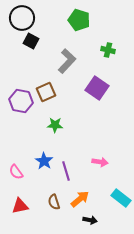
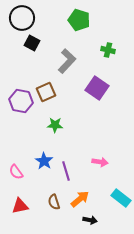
black square: moved 1 px right, 2 px down
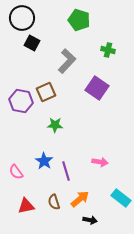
red triangle: moved 6 px right
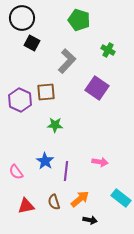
green cross: rotated 16 degrees clockwise
brown square: rotated 18 degrees clockwise
purple hexagon: moved 1 px left, 1 px up; rotated 15 degrees clockwise
blue star: moved 1 px right
purple line: rotated 24 degrees clockwise
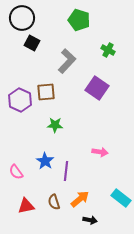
pink arrow: moved 10 px up
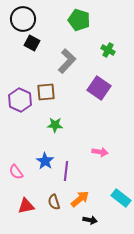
black circle: moved 1 px right, 1 px down
purple square: moved 2 px right
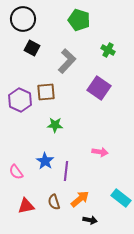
black square: moved 5 px down
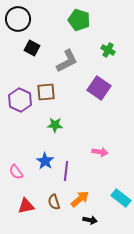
black circle: moved 5 px left
gray L-shape: rotated 20 degrees clockwise
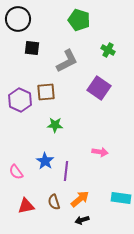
black square: rotated 21 degrees counterclockwise
cyan rectangle: rotated 30 degrees counterclockwise
black arrow: moved 8 px left; rotated 152 degrees clockwise
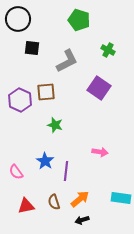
green star: rotated 14 degrees clockwise
